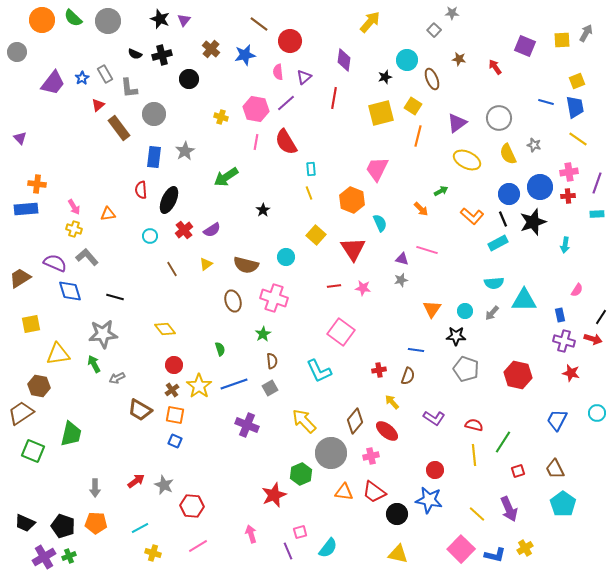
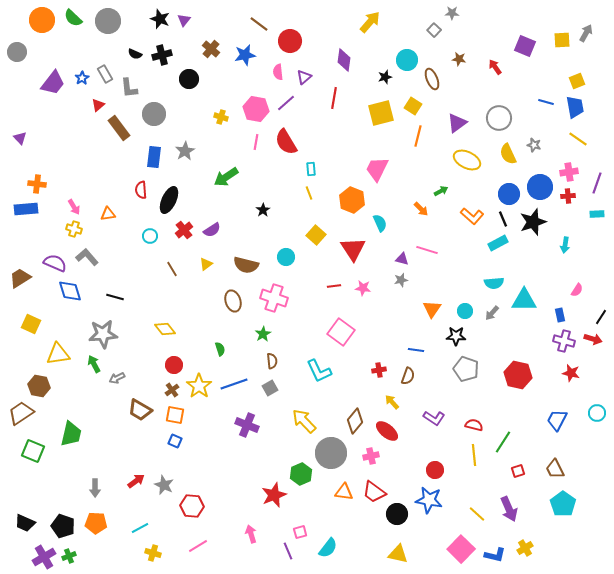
yellow square at (31, 324): rotated 36 degrees clockwise
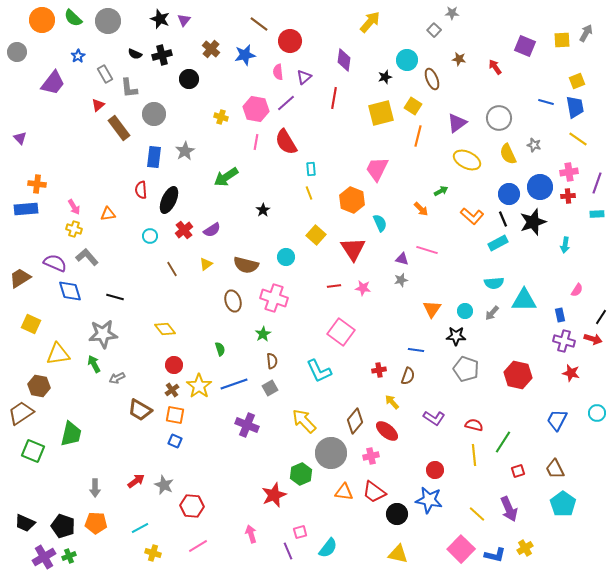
blue star at (82, 78): moved 4 px left, 22 px up
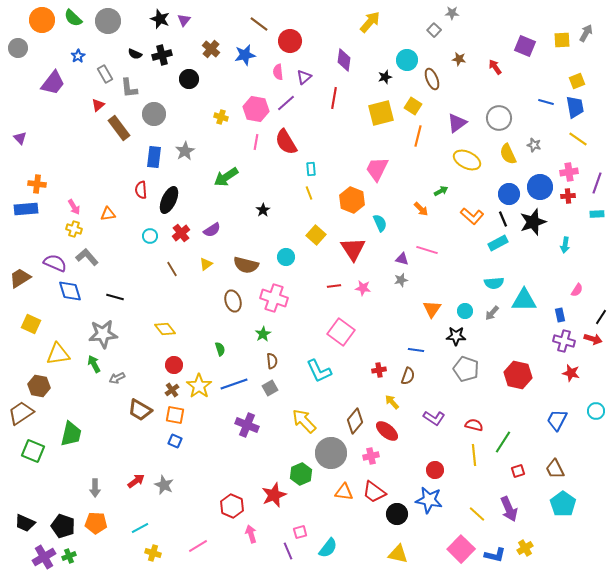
gray circle at (17, 52): moved 1 px right, 4 px up
red cross at (184, 230): moved 3 px left, 3 px down
cyan circle at (597, 413): moved 1 px left, 2 px up
red hexagon at (192, 506): moved 40 px right; rotated 20 degrees clockwise
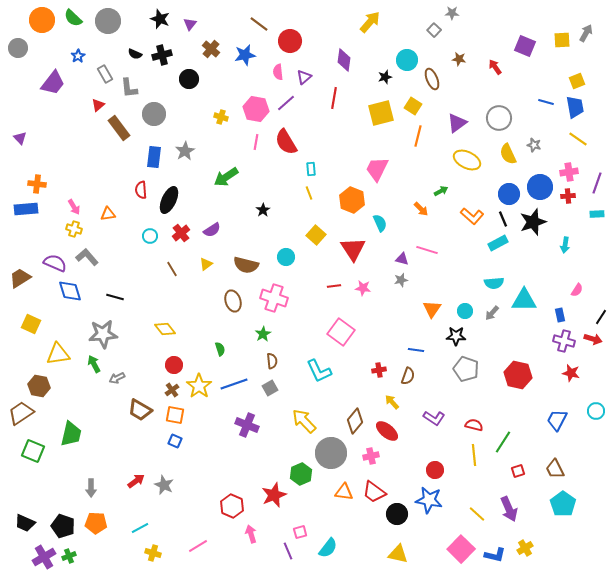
purple triangle at (184, 20): moved 6 px right, 4 px down
gray arrow at (95, 488): moved 4 px left
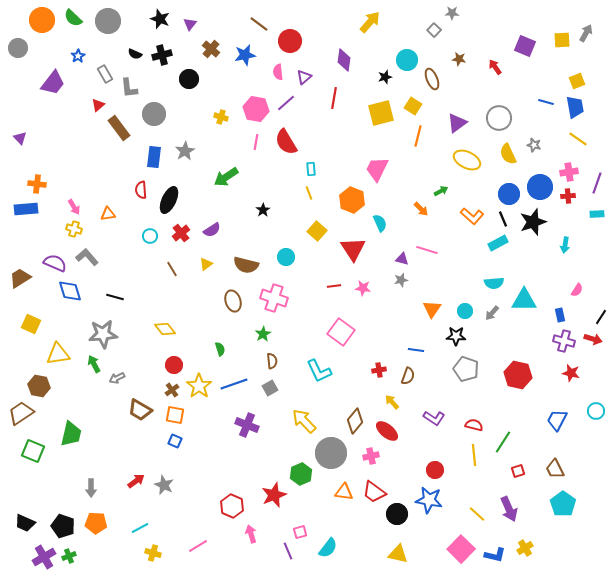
yellow square at (316, 235): moved 1 px right, 4 px up
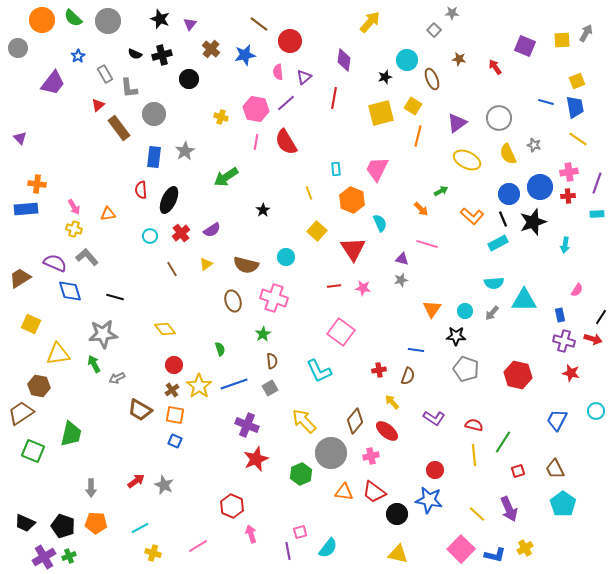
cyan rectangle at (311, 169): moved 25 px right
pink line at (427, 250): moved 6 px up
red star at (274, 495): moved 18 px left, 36 px up
purple line at (288, 551): rotated 12 degrees clockwise
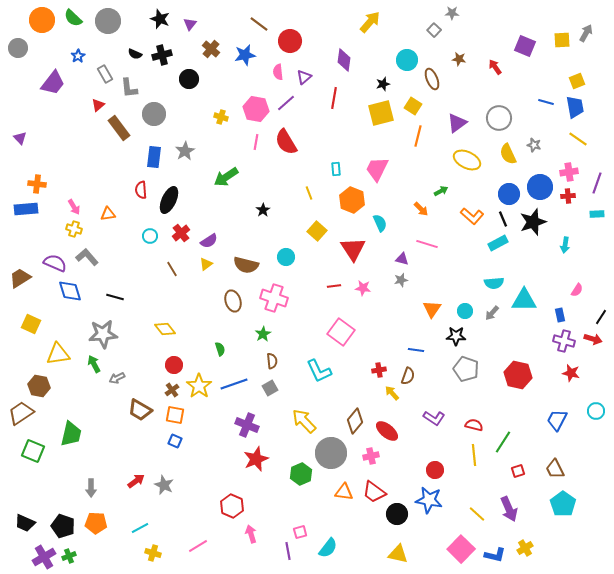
black star at (385, 77): moved 2 px left, 7 px down
purple semicircle at (212, 230): moved 3 px left, 11 px down
yellow arrow at (392, 402): moved 9 px up
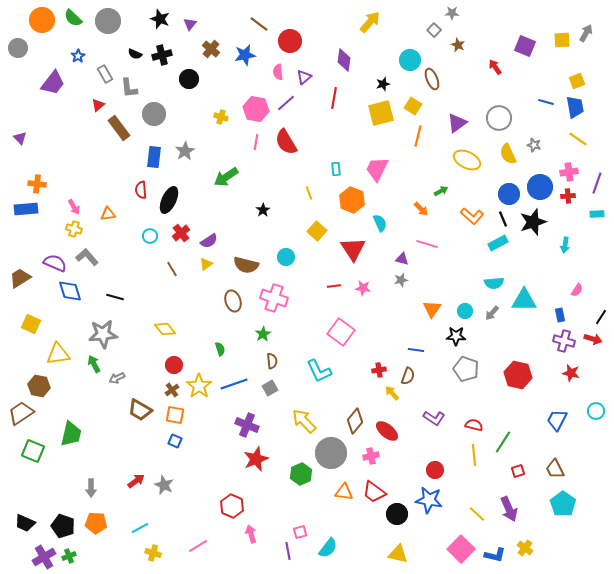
brown star at (459, 59): moved 1 px left, 14 px up; rotated 16 degrees clockwise
cyan circle at (407, 60): moved 3 px right
yellow cross at (525, 548): rotated 21 degrees counterclockwise
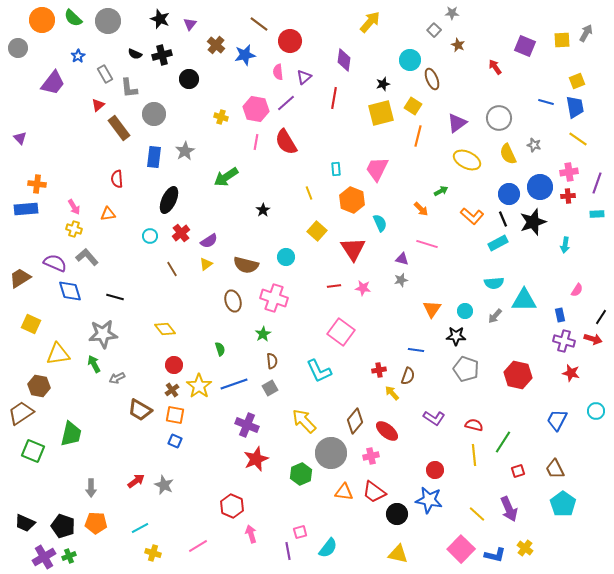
brown cross at (211, 49): moved 5 px right, 4 px up
red semicircle at (141, 190): moved 24 px left, 11 px up
gray arrow at (492, 313): moved 3 px right, 3 px down
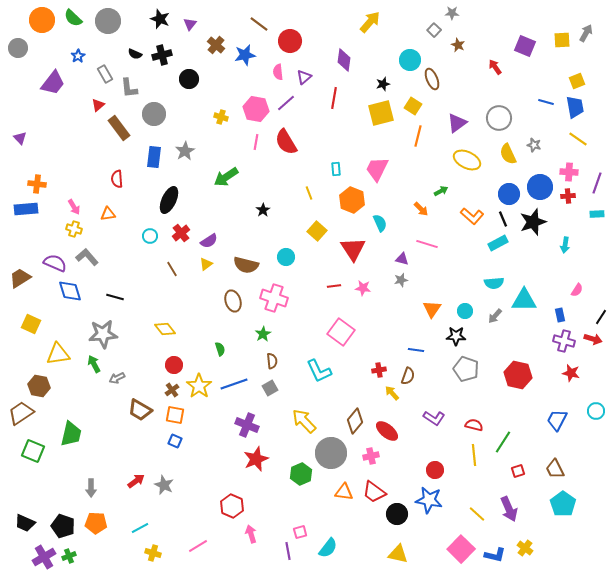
pink cross at (569, 172): rotated 12 degrees clockwise
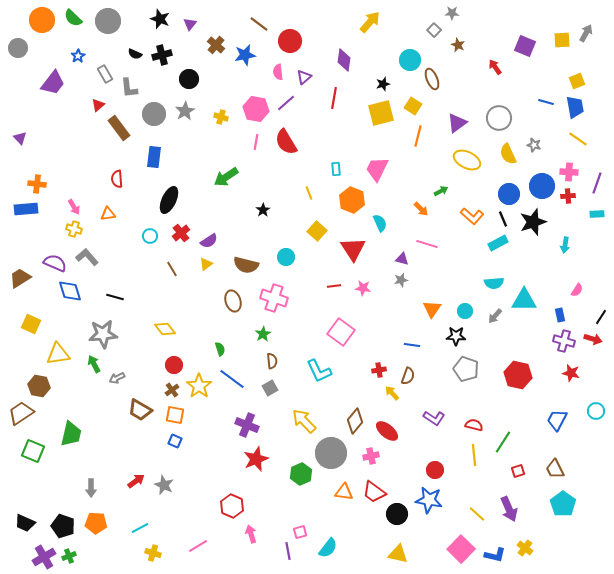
gray star at (185, 151): moved 40 px up
blue circle at (540, 187): moved 2 px right, 1 px up
blue line at (416, 350): moved 4 px left, 5 px up
blue line at (234, 384): moved 2 px left, 5 px up; rotated 56 degrees clockwise
